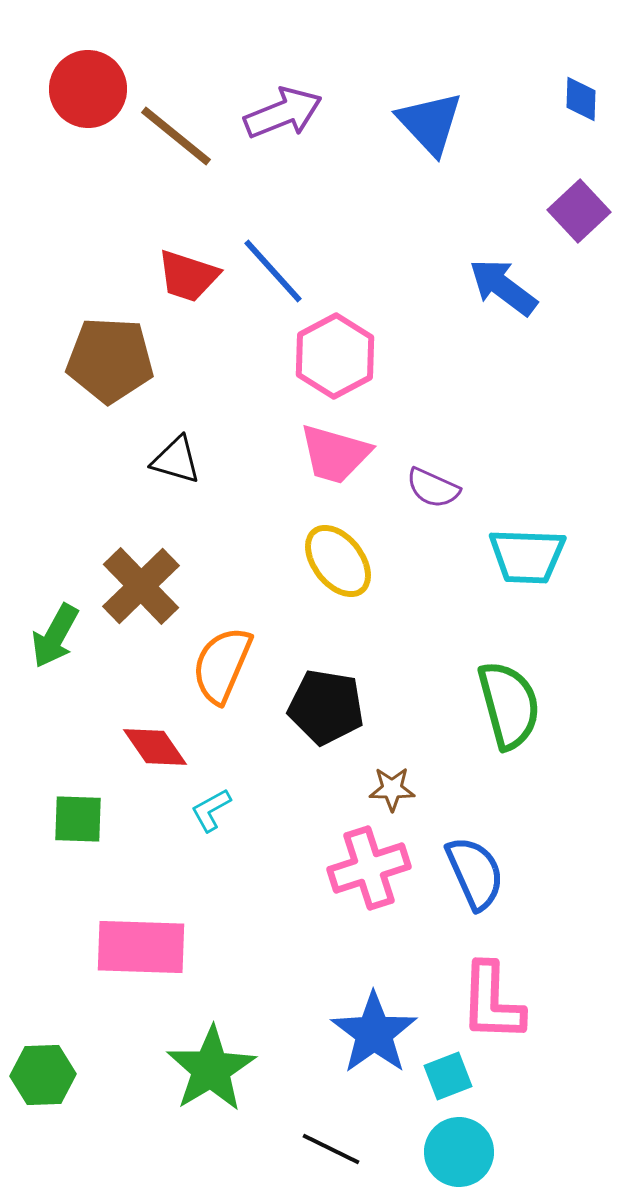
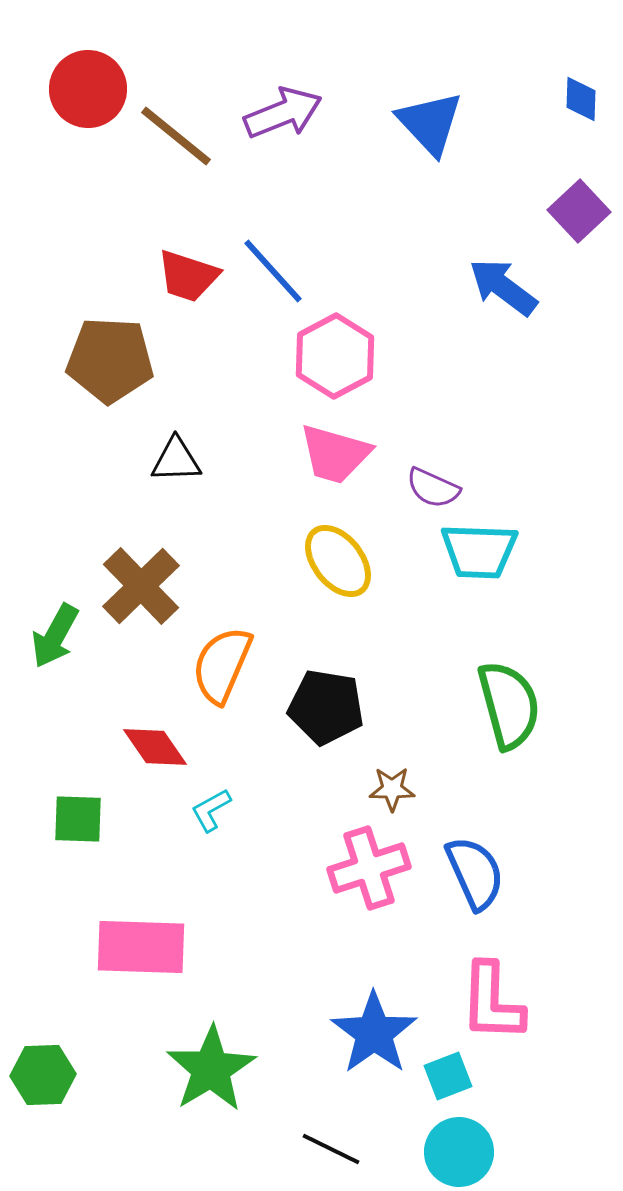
black triangle: rotated 18 degrees counterclockwise
cyan trapezoid: moved 48 px left, 5 px up
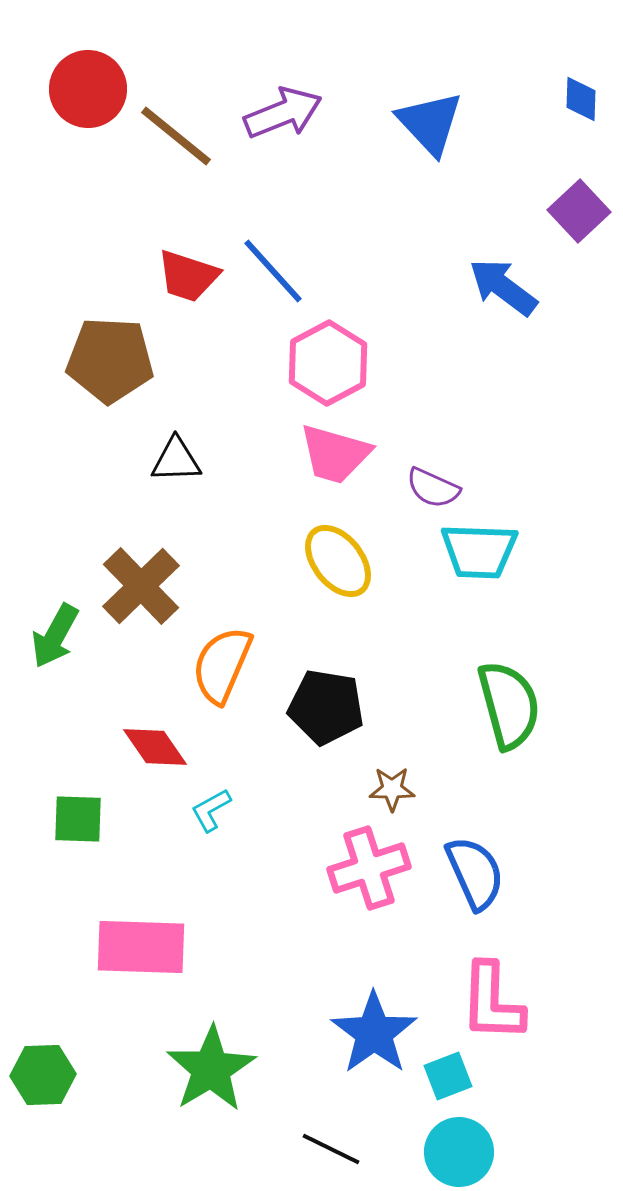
pink hexagon: moved 7 px left, 7 px down
